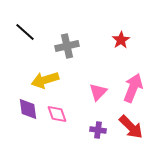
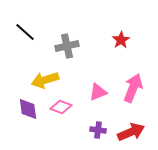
pink triangle: rotated 24 degrees clockwise
pink diamond: moved 4 px right, 7 px up; rotated 50 degrees counterclockwise
red arrow: moved 5 px down; rotated 68 degrees counterclockwise
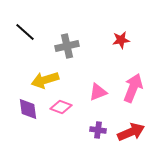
red star: rotated 24 degrees clockwise
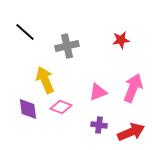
yellow arrow: rotated 84 degrees clockwise
purple cross: moved 1 px right, 5 px up
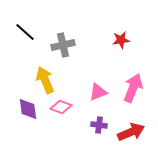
gray cross: moved 4 px left, 1 px up
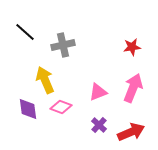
red star: moved 11 px right, 7 px down
purple cross: rotated 35 degrees clockwise
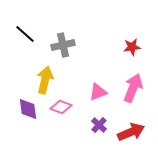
black line: moved 2 px down
yellow arrow: rotated 36 degrees clockwise
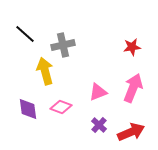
yellow arrow: moved 9 px up; rotated 28 degrees counterclockwise
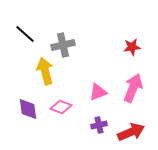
purple cross: rotated 35 degrees clockwise
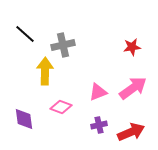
yellow arrow: rotated 16 degrees clockwise
pink arrow: rotated 32 degrees clockwise
purple diamond: moved 4 px left, 10 px down
